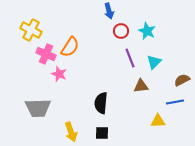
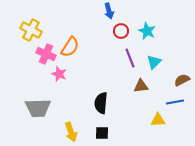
yellow triangle: moved 1 px up
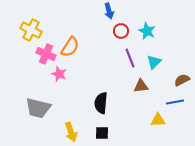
gray trapezoid: rotated 16 degrees clockwise
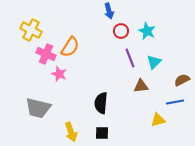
yellow triangle: rotated 14 degrees counterclockwise
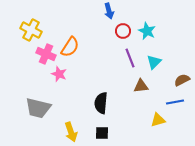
red circle: moved 2 px right
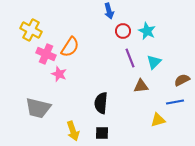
yellow arrow: moved 2 px right, 1 px up
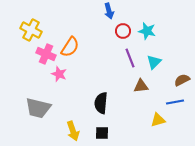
cyan star: rotated 12 degrees counterclockwise
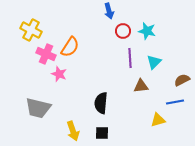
purple line: rotated 18 degrees clockwise
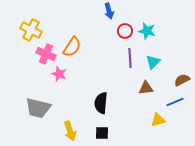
red circle: moved 2 px right
orange semicircle: moved 2 px right
cyan triangle: moved 1 px left
brown triangle: moved 5 px right, 2 px down
blue line: rotated 12 degrees counterclockwise
yellow arrow: moved 3 px left
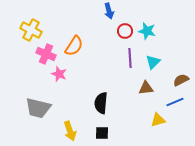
orange semicircle: moved 2 px right, 1 px up
brown semicircle: moved 1 px left
